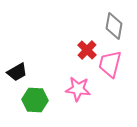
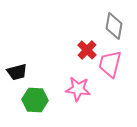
black trapezoid: rotated 15 degrees clockwise
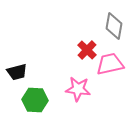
pink trapezoid: rotated 64 degrees clockwise
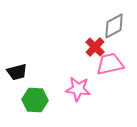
gray diamond: rotated 52 degrees clockwise
red cross: moved 8 px right, 3 px up
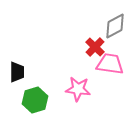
gray diamond: moved 1 px right
pink trapezoid: rotated 20 degrees clockwise
black trapezoid: rotated 75 degrees counterclockwise
green hexagon: rotated 20 degrees counterclockwise
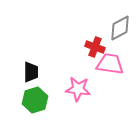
gray diamond: moved 5 px right, 2 px down
red cross: rotated 24 degrees counterclockwise
black trapezoid: moved 14 px right
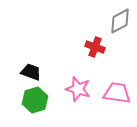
gray diamond: moved 7 px up
pink trapezoid: moved 7 px right, 29 px down
black trapezoid: rotated 70 degrees counterclockwise
pink star: rotated 10 degrees clockwise
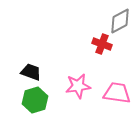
red cross: moved 7 px right, 3 px up
pink star: moved 3 px up; rotated 25 degrees counterclockwise
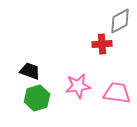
red cross: rotated 24 degrees counterclockwise
black trapezoid: moved 1 px left, 1 px up
green hexagon: moved 2 px right, 2 px up
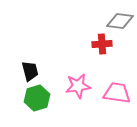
gray diamond: rotated 36 degrees clockwise
black trapezoid: rotated 55 degrees clockwise
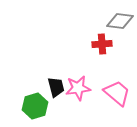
black trapezoid: moved 26 px right, 16 px down
pink star: moved 2 px down
pink trapezoid: rotated 32 degrees clockwise
green hexagon: moved 2 px left, 8 px down
